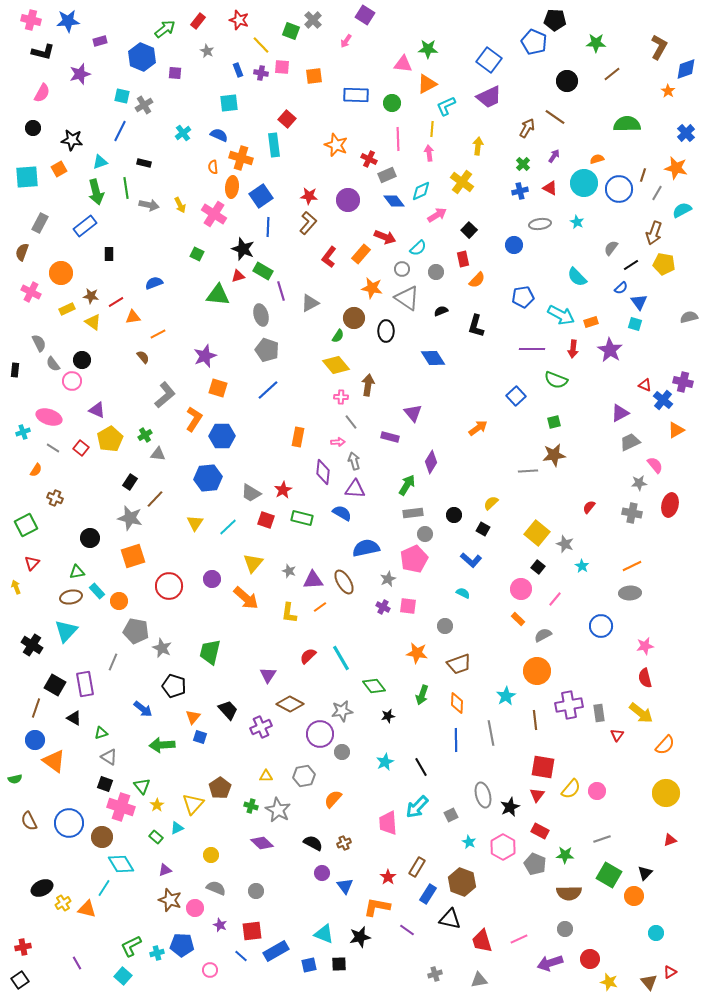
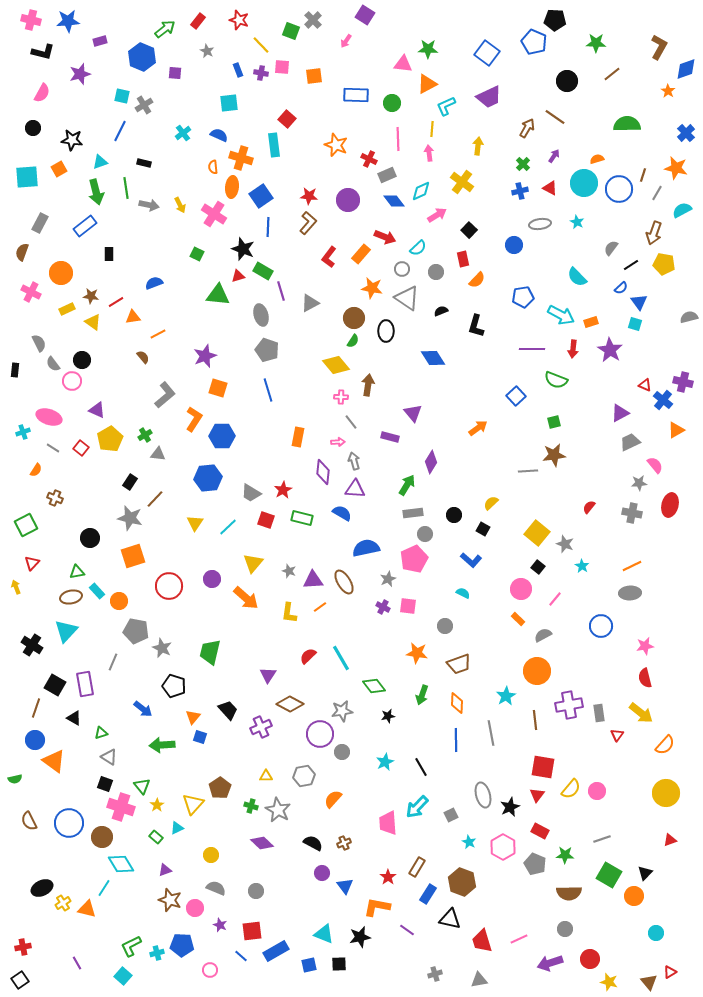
blue square at (489, 60): moved 2 px left, 7 px up
green semicircle at (338, 336): moved 15 px right, 5 px down
blue line at (268, 390): rotated 65 degrees counterclockwise
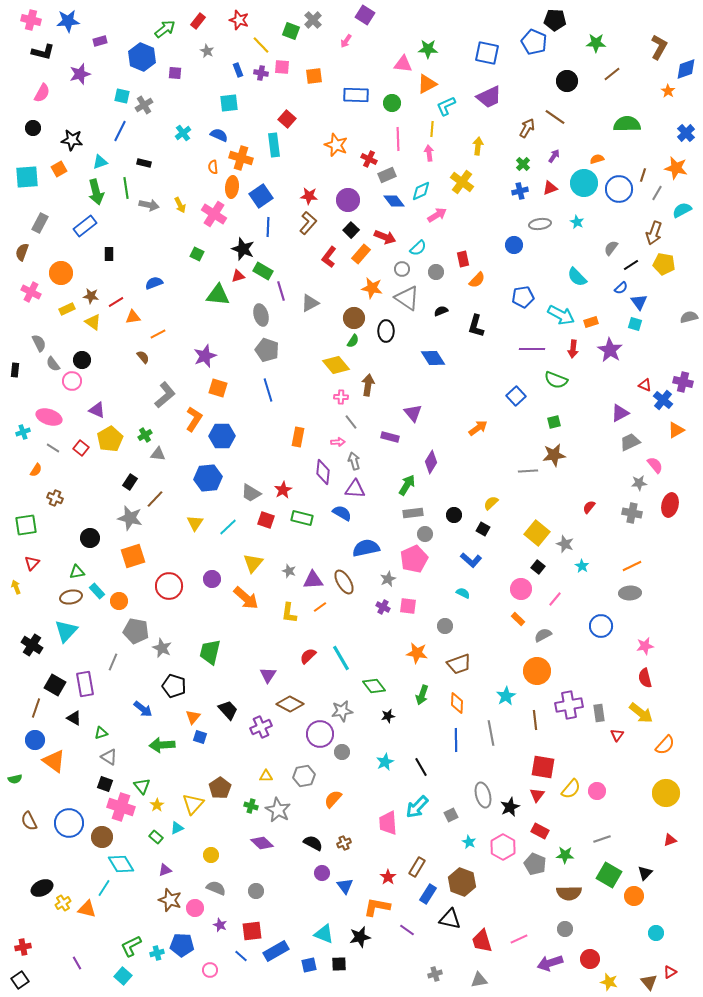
blue square at (487, 53): rotated 25 degrees counterclockwise
red triangle at (550, 188): rotated 49 degrees counterclockwise
black square at (469, 230): moved 118 px left
green square at (26, 525): rotated 20 degrees clockwise
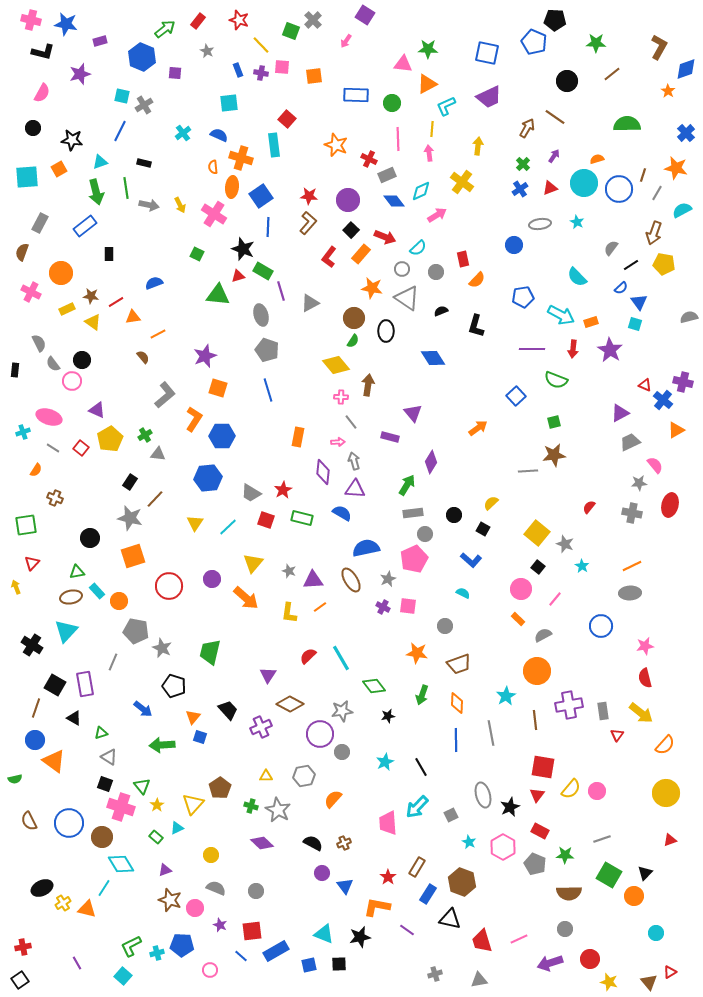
blue star at (68, 21): moved 2 px left, 3 px down; rotated 15 degrees clockwise
blue cross at (520, 191): moved 2 px up; rotated 21 degrees counterclockwise
brown ellipse at (344, 582): moved 7 px right, 2 px up
gray rectangle at (599, 713): moved 4 px right, 2 px up
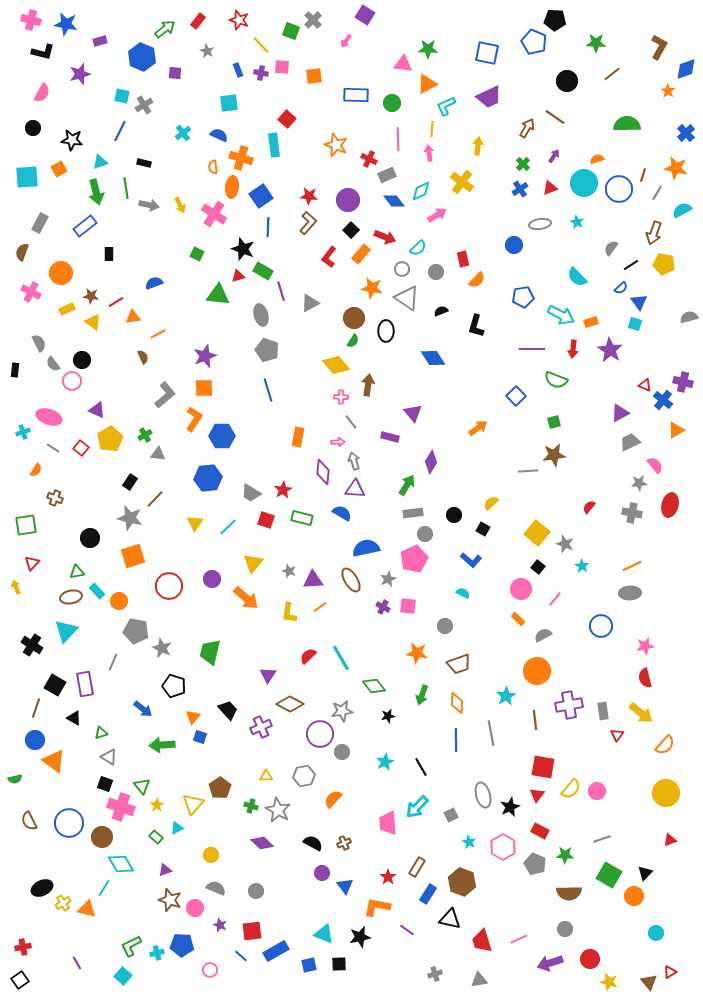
brown semicircle at (143, 357): rotated 16 degrees clockwise
orange square at (218, 388): moved 14 px left; rotated 18 degrees counterclockwise
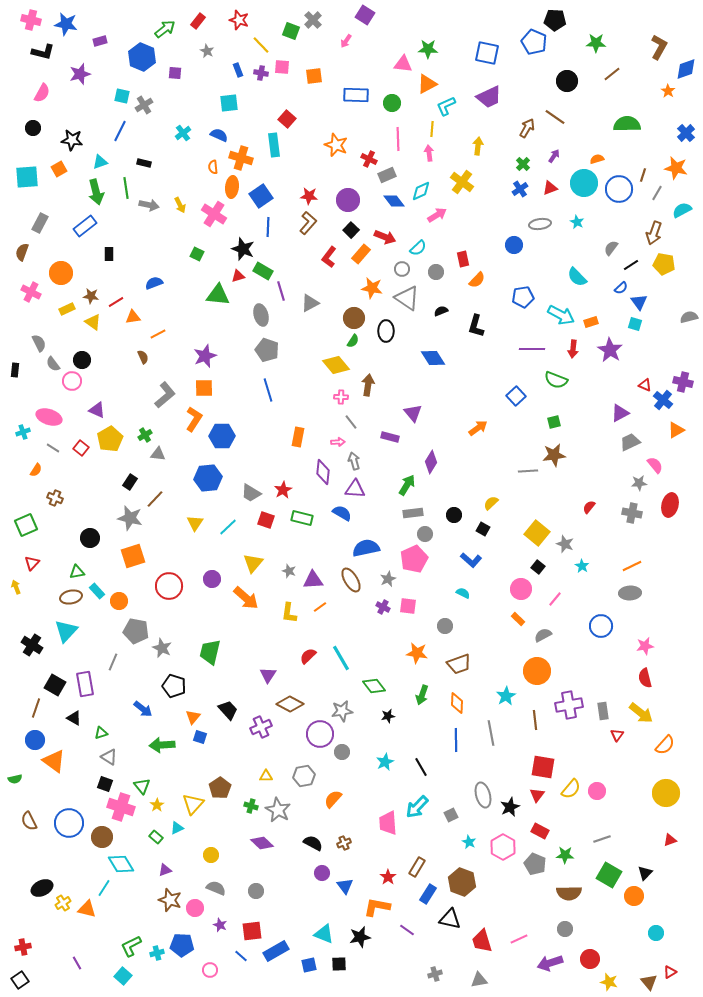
green square at (26, 525): rotated 15 degrees counterclockwise
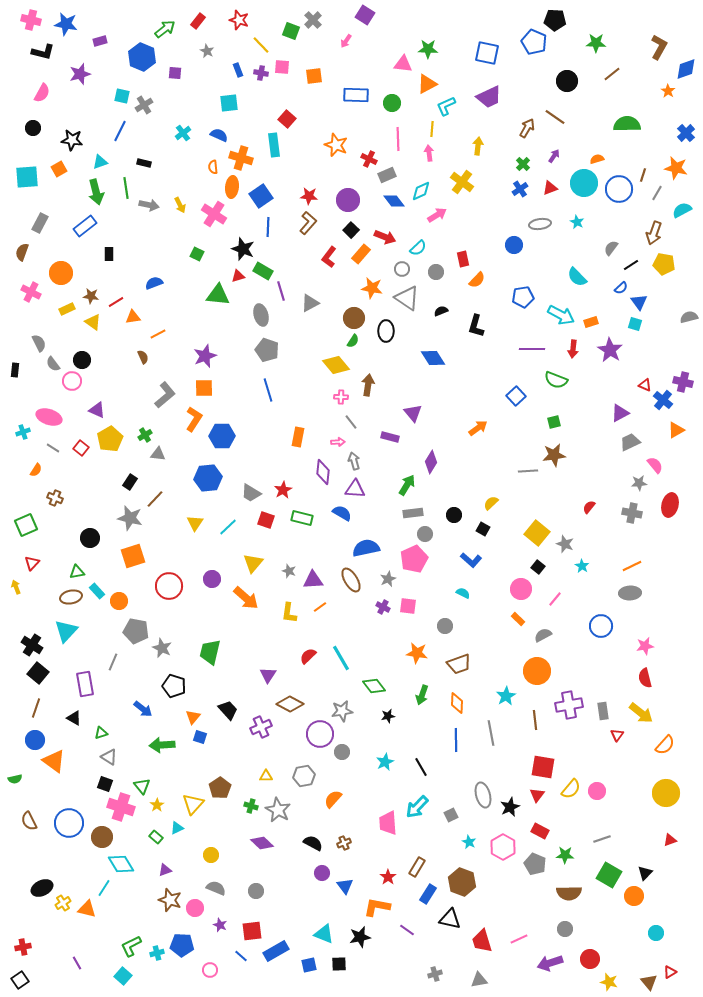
black square at (55, 685): moved 17 px left, 12 px up; rotated 10 degrees clockwise
